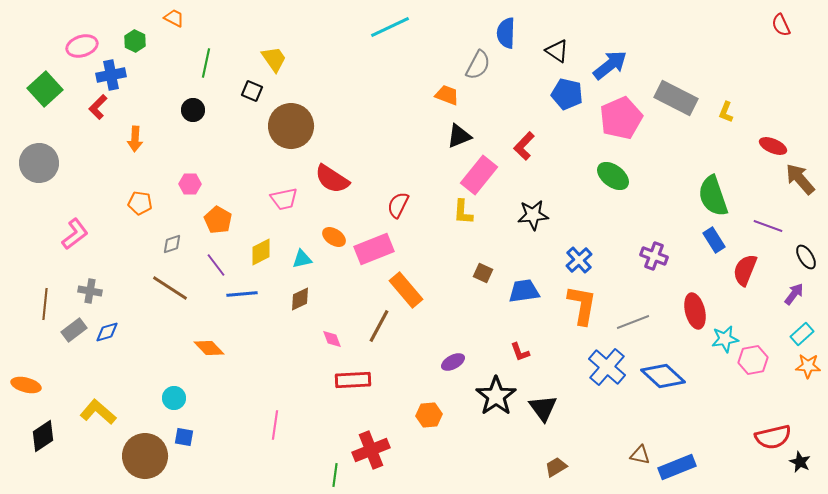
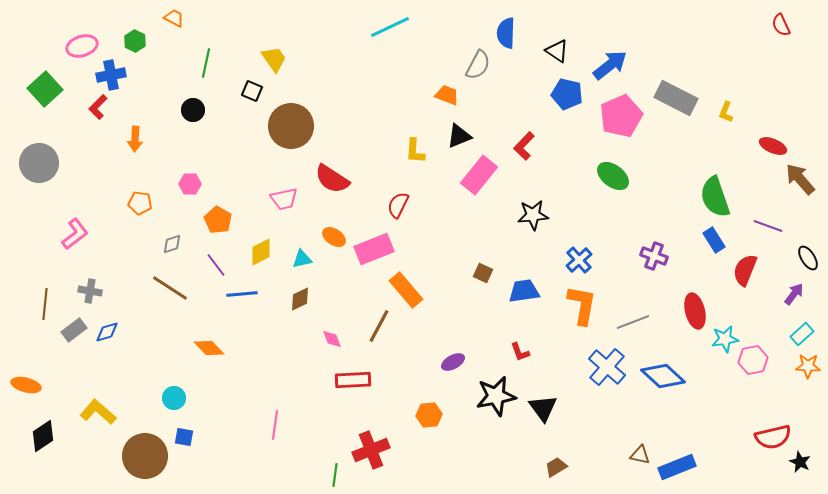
pink pentagon at (621, 118): moved 2 px up
green semicircle at (713, 196): moved 2 px right, 1 px down
yellow L-shape at (463, 212): moved 48 px left, 61 px up
black ellipse at (806, 257): moved 2 px right, 1 px down
black star at (496, 396): rotated 24 degrees clockwise
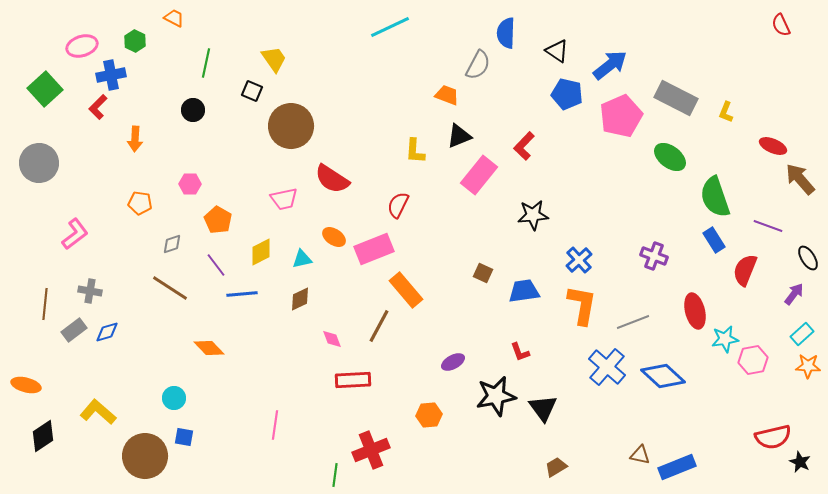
green ellipse at (613, 176): moved 57 px right, 19 px up
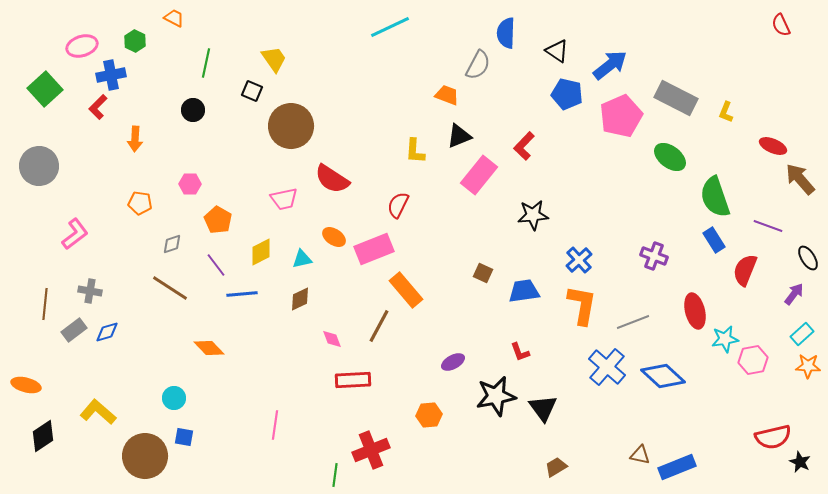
gray circle at (39, 163): moved 3 px down
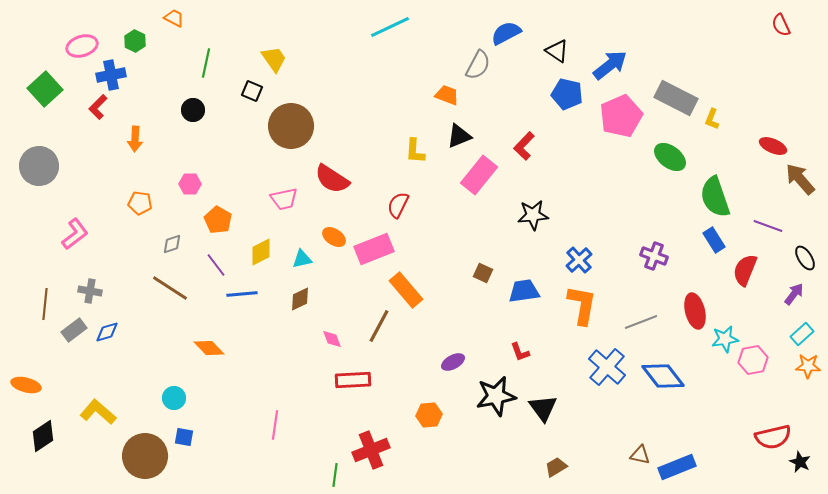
blue semicircle at (506, 33): rotated 60 degrees clockwise
yellow L-shape at (726, 112): moved 14 px left, 7 px down
black ellipse at (808, 258): moved 3 px left
gray line at (633, 322): moved 8 px right
blue diamond at (663, 376): rotated 9 degrees clockwise
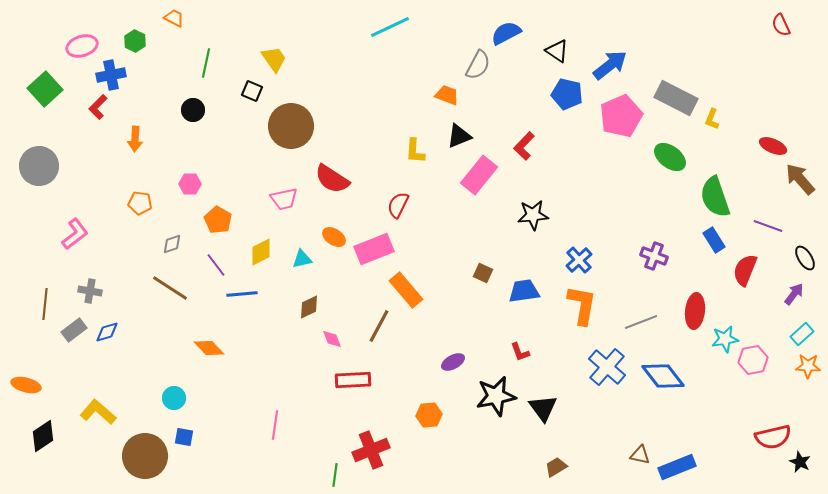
brown diamond at (300, 299): moved 9 px right, 8 px down
red ellipse at (695, 311): rotated 20 degrees clockwise
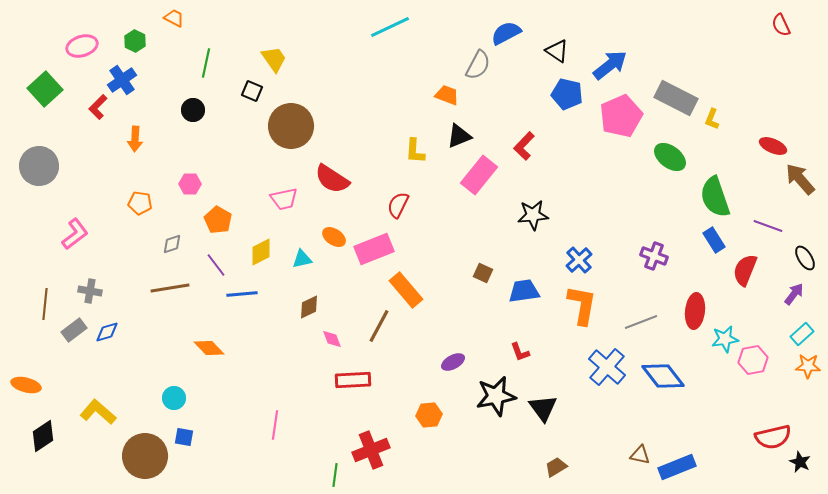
blue cross at (111, 75): moved 11 px right, 5 px down; rotated 24 degrees counterclockwise
brown line at (170, 288): rotated 42 degrees counterclockwise
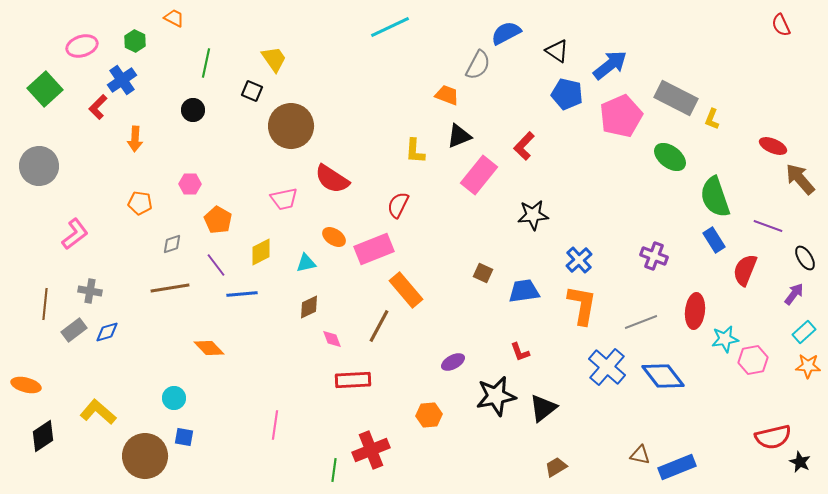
cyan triangle at (302, 259): moved 4 px right, 4 px down
cyan rectangle at (802, 334): moved 2 px right, 2 px up
black triangle at (543, 408): rotated 28 degrees clockwise
green line at (335, 475): moved 1 px left, 5 px up
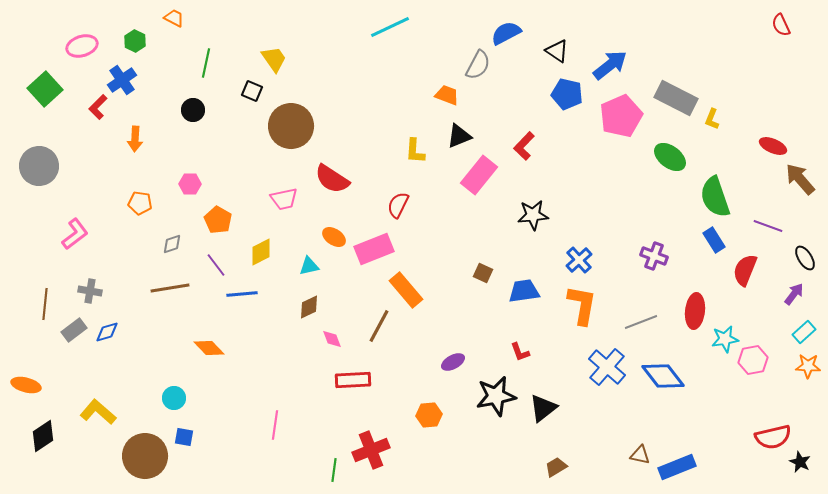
cyan triangle at (306, 263): moved 3 px right, 3 px down
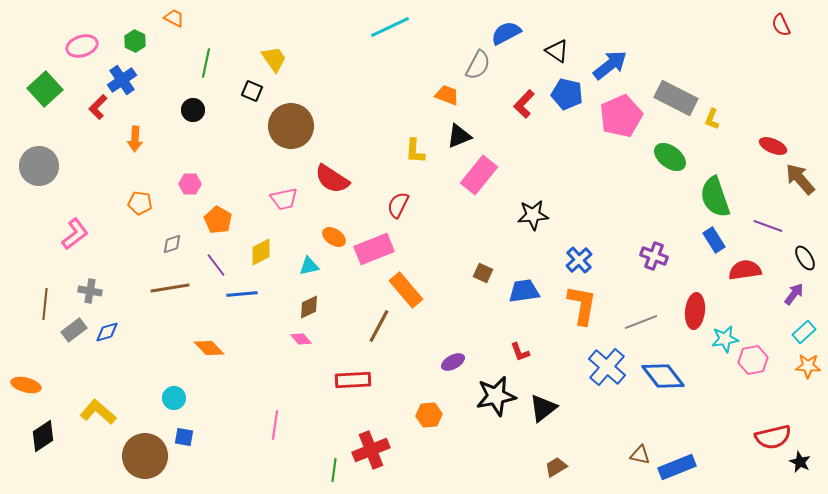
red L-shape at (524, 146): moved 42 px up
red semicircle at (745, 270): rotated 60 degrees clockwise
pink diamond at (332, 339): moved 31 px left; rotated 20 degrees counterclockwise
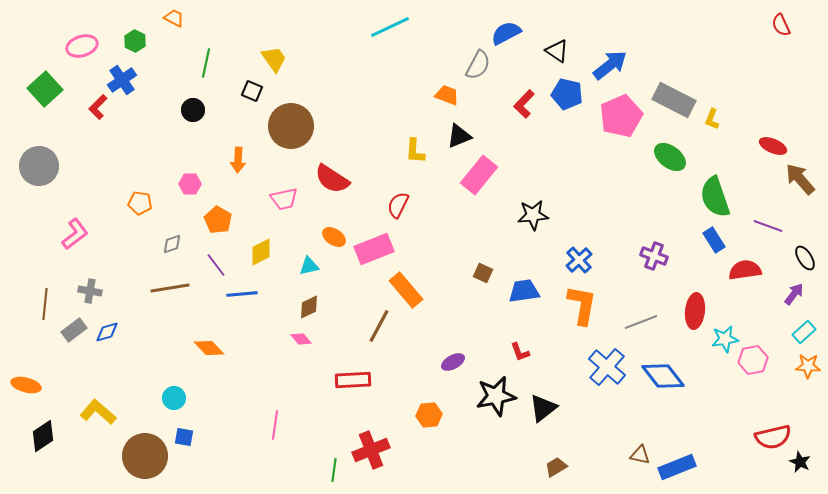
gray rectangle at (676, 98): moved 2 px left, 2 px down
orange arrow at (135, 139): moved 103 px right, 21 px down
